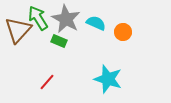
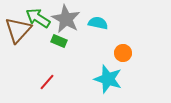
green arrow: rotated 25 degrees counterclockwise
cyan semicircle: moved 2 px right; rotated 12 degrees counterclockwise
orange circle: moved 21 px down
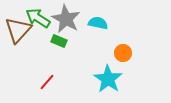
cyan star: rotated 16 degrees clockwise
